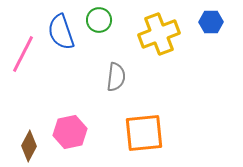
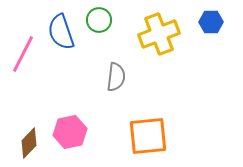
orange square: moved 4 px right, 3 px down
brown diamond: moved 3 px up; rotated 16 degrees clockwise
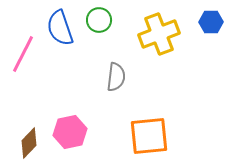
blue semicircle: moved 1 px left, 4 px up
orange square: moved 1 px right
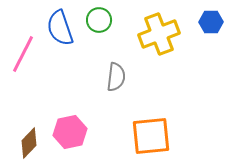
orange square: moved 2 px right
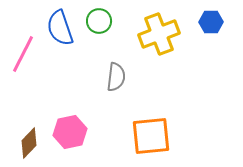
green circle: moved 1 px down
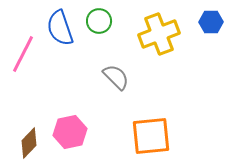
gray semicircle: rotated 52 degrees counterclockwise
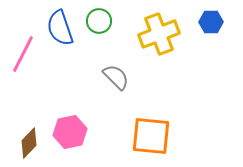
orange square: rotated 12 degrees clockwise
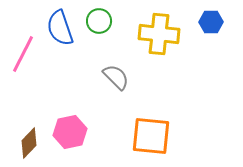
yellow cross: rotated 27 degrees clockwise
